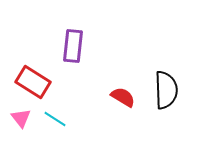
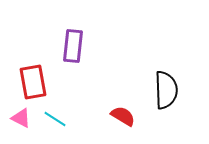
red rectangle: rotated 48 degrees clockwise
red semicircle: moved 19 px down
pink triangle: rotated 25 degrees counterclockwise
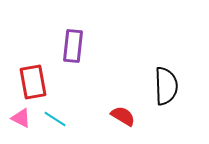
black semicircle: moved 4 px up
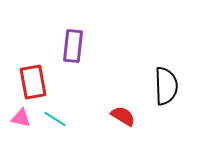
pink triangle: rotated 15 degrees counterclockwise
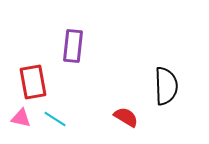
red semicircle: moved 3 px right, 1 px down
